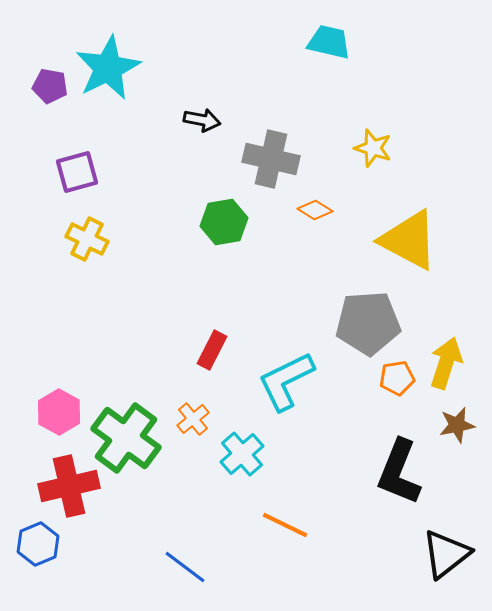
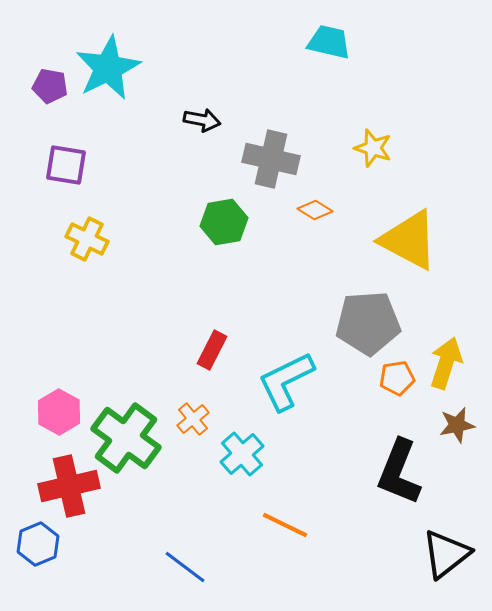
purple square: moved 11 px left, 7 px up; rotated 24 degrees clockwise
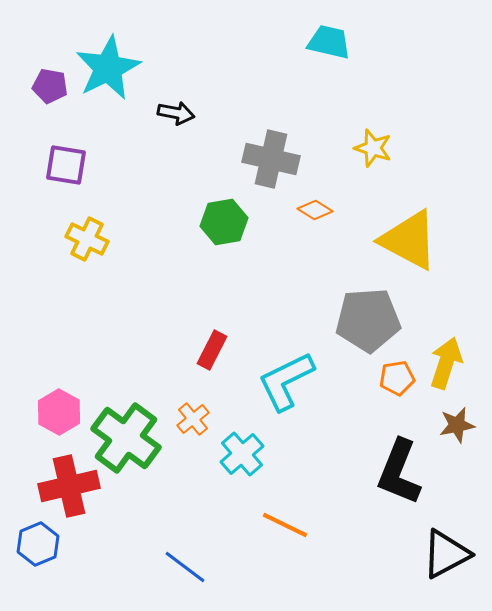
black arrow: moved 26 px left, 7 px up
gray pentagon: moved 3 px up
black triangle: rotated 10 degrees clockwise
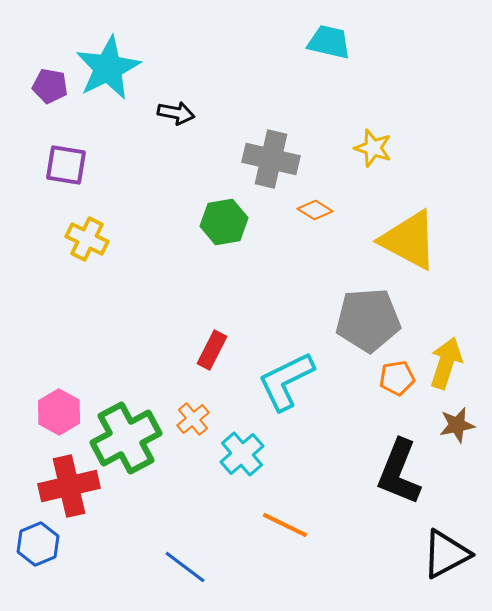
green cross: rotated 26 degrees clockwise
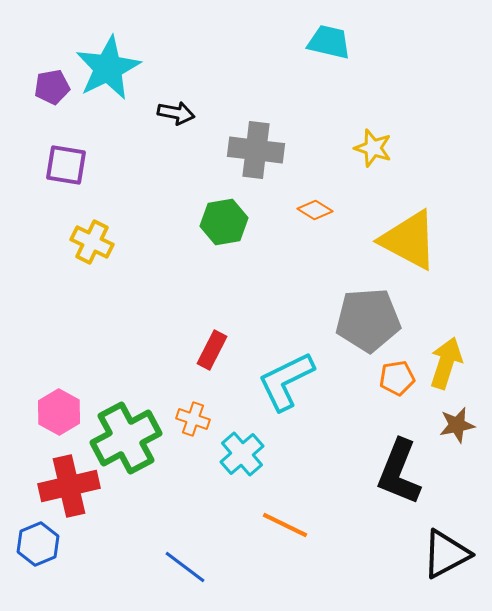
purple pentagon: moved 2 px right, 1 px down; rotated 20 degrees counterclockwise
gray cross: moved 15 px left, 9 px up; rotated 6 degrees counterclockwise
yellow cross: moved 5 px right, 3 px down
orange cross: rotated 32 degrees counterclockwise
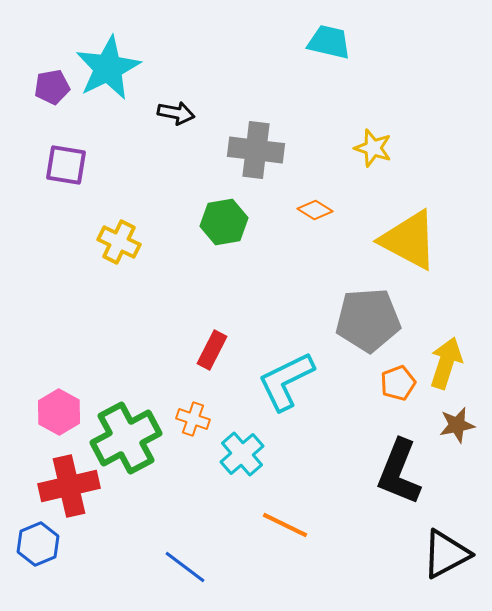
yellow cross: moved 27 px right
orange pentagon: moved 1 px right, 5 px down; rotated 12 degrees counterclockwise
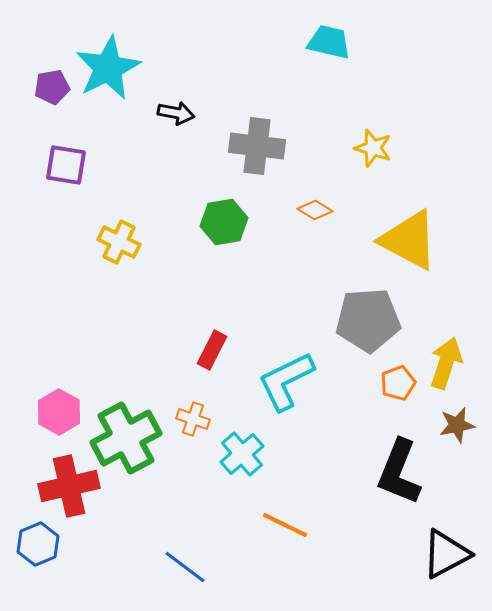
gray cross: moved 1 px right, 4 px up
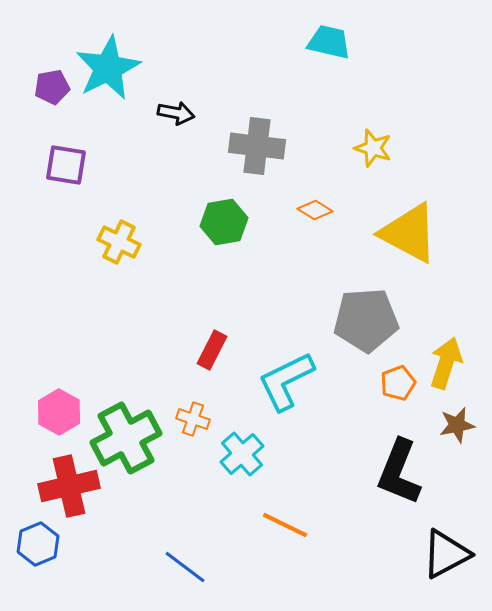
yellow triangle: moved 7 px up
gray pentagon: moved 2 px left
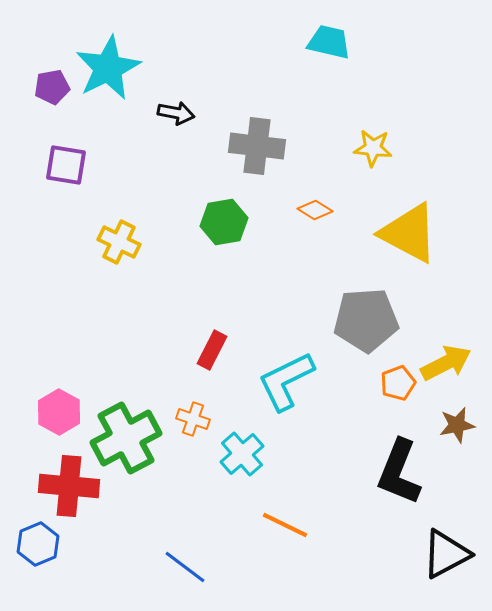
yellow star: rotated 12 degrees counterclockwise
yellow arrow: rotated 45 degrees clockwise
red cross: rotated 18 degrees clockwise
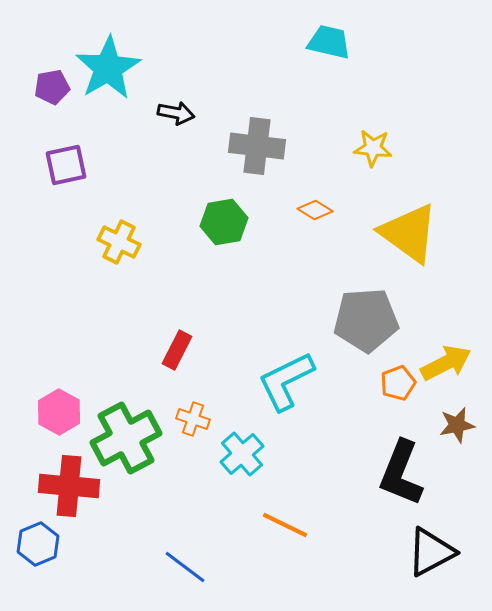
cyan star: rotated 4 degrees counterclockwise
purple square: rotated 21 degrees counterclockwise
yellow triangle: rotated 8 degrees clockwise
red rectangle: moved 35 px left
black L-shape: moved 2 px right, 1 px down
black triangle: moved 15 px left, 2 px up
